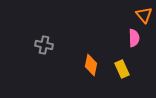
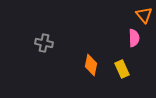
gray cross: moved 2 px up
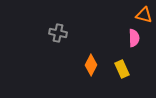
orange triangle: rotated 36 degrees counterclockwise
gray cross: moved 14 px right, 10 px up
orange diamond: rotated 15 degrees clockwise
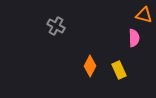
gray cross: moved 2 px left, 7 px up; rotated 18 degrees clockwise
orange diamond: moved 1 px left, 1 px down
yellow rectangle: moved 3 px left, 1 px down
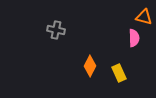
orange triangle: moved 2 px down
gray cross: moved 4 px down; rotated 18 degrees counterclockwise
yellow rectangle: moved 3 px down
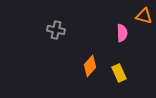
orange triangle: moved 1 px up
pink semicircle: moved 12 px left, 5 px up
orange diamond: rotated 15 degrees clockwise
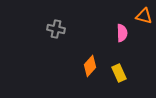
gray cross: moved 1 px up
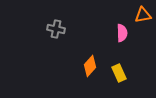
orange triangle: moved 1 px left, 1 px up; rotated 24 degrees counterclockwise
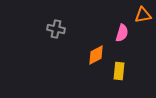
pink semicircle: rotated 18 degrees clockwise
orange diamond: moved 6 px right, 11 px up; rotated 20 degrees clockwise
yellow rectangle: moved 2 px up; rotated 30 degrees clockwise
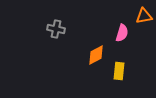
orange triangle: moved 1 px right, 1 px down
